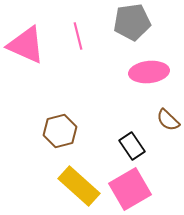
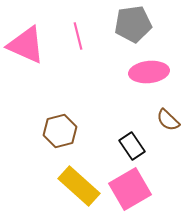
gray pentagon: moved 1 px right, 2 px down
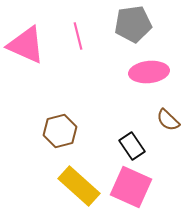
pink square: moved 1 px right, 2 px up; rotated 36 degrees counterclockwise
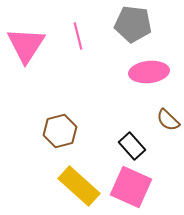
gray pentagon: rotated 15 degrees clockwise
pink triangle: rotated 39 degrees clockwise
black rectangle: rotated 8 degrees counterclockwise
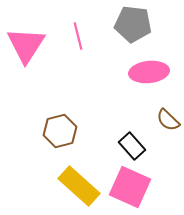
pink square: moved 1 px left
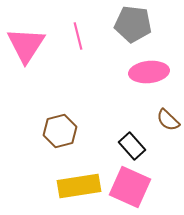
yellow rectangle: rotated 51 degrees counterclockwise
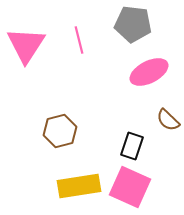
pink line: moved 1 px right, 4 px down
pink ellipse: rotated 21 degrees counterclockwise
black rectangle: rotated 60 degrees clockwise
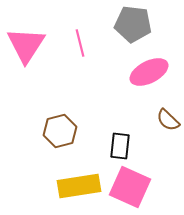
pink line: moved 1 px right, 3 px down
black rectangle: moved 12 px left; rotated 12 degrees counterclockwise
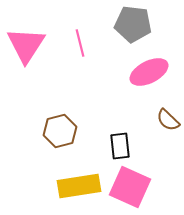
black rectangle: rotated 12 degrees counterclockwise
